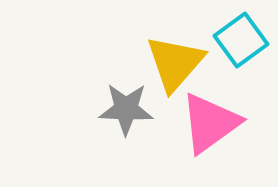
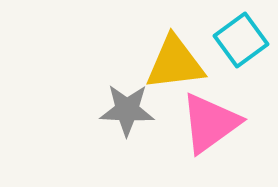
yellow triangle: rotated 42 degrees clockwise
gray star: moved 1 px right, 1 px down
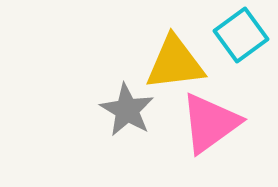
cyan square: moved 5 px up
gray star: rotated 28 degrees clockwise
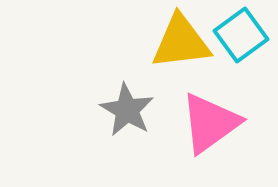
yellow triangle: moved 6 px right, 21 px up
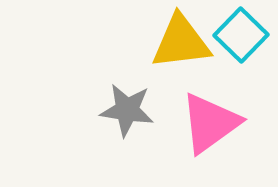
cyan square: rotated 10 degrees counterclockwise
gray star: rotated 22 degrees counterclockwise
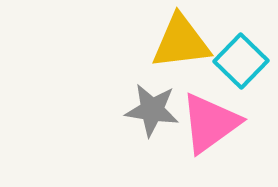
cyan square: moved 26 px down
gray star: moved 25 px right
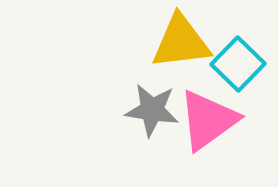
cyan square: moved 3 px left, 3 px down
pink triangle: moved 2 px left, 3 px up
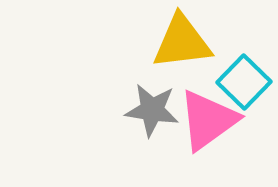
yellow triangle: moved 1 px right
cyan square: moved 6 px right, 18 px down
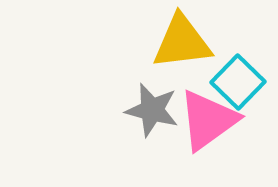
cyan square: moved 6 px left
gray star: rotated 6 degrees clockwise
